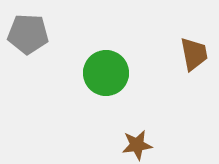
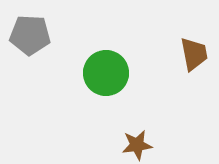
gray pentagon: moved 2 px right, 1 px down
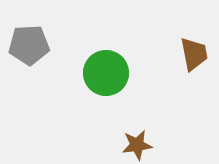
gray pentagon: moved 1 px left, 10 px down; rotated 6 degrees counterclockwise
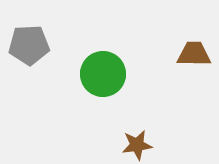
brown trapezoid: rotated 78 degrees counterclockwise
green circle: moved 3 px left, 1 px down
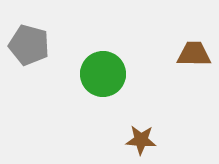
gray pentagon: rotated 18 degrees clockwise
brown star: moved 4 px right, 5 px up; rotated 12 degrees clockwise
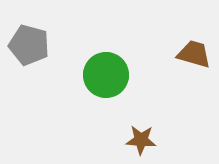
brown trapezoid: rotated 15 degrees clockwise
green circle: moved 3 px right, 1 px down
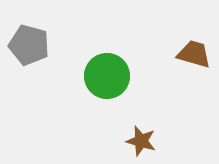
green circle: moved 1 px right, 1 px down
brown star: moved 1 px down; rotated 12 degrees clockwise
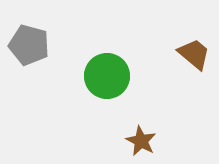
brown trapezoid: rotated 24 degrees clockwise
brown star: rotated 12 degrees clockwise
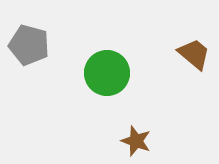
green circle: moved 3 px up
brown star: moved 5 px left; rotated 8 degrees counterclockwise
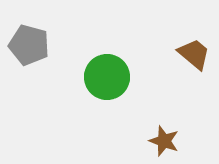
green circle: moved 4 px down
brown star: moved 28 px right
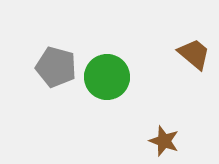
gray pentagon: moved 27 px right, 22 px down
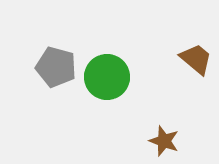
brown trapezoid: moved 2 px right, 5 px down
